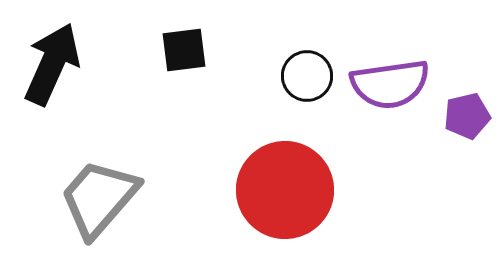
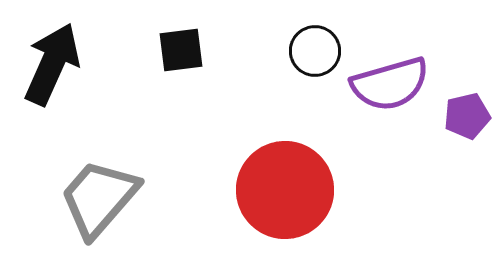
black square: moved 3 px left
black circle: moved 8 px right, 25 px up
purple semicircle: rotated 8 degrees counterclockwise
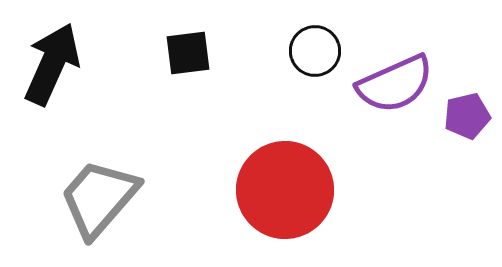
black square: moved 7 px right, 3 px down
purple semicircle: moved 5 px right; rotated 8 degrees counterclockwise
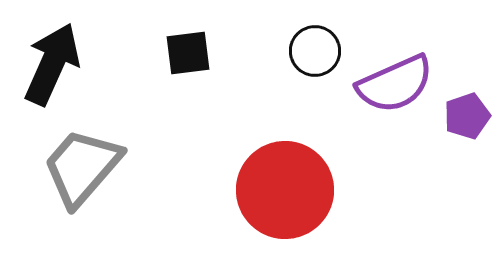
purple pentagon: rotated 6 degrees counterclockwise
gray trapezoid: moved 17 px left, 31 px up
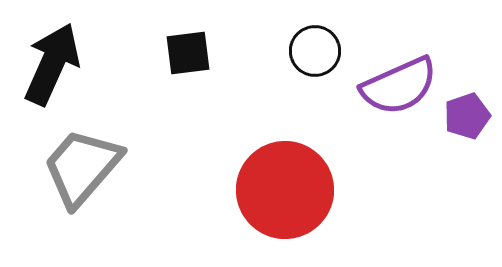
purple semicircle: moved 4 px right, 2 px down
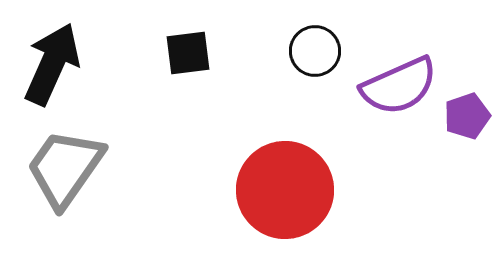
gray trapezoid: moved 17 px left, 1 px down; rotated 6 degrees counterclockwise
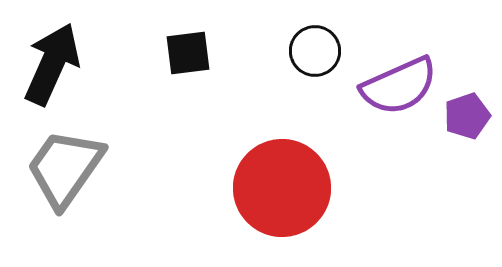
red circle: moved 3 px left, 2 px up
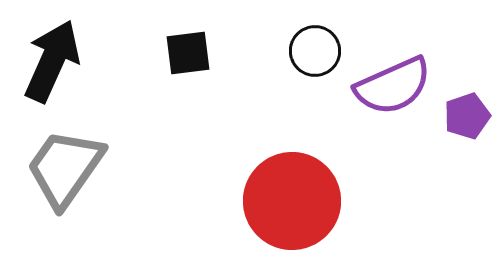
black arrow: moved 3 px up
purple semicircle: moved 6 px left
red circle: moved 10 px right, 13 px down
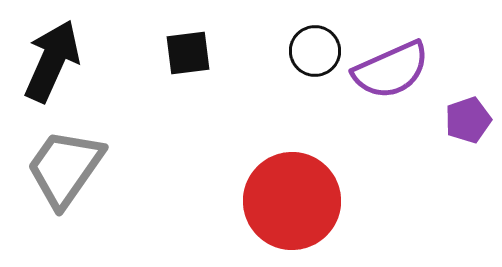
purple semicircle: moved 2 px left, 16 px up
purple pentagon: moved 1 px right, 4 px down
